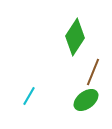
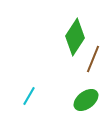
brown line: moved 13 px up
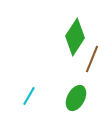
brown line: moved 1 px left
green ellipse: moved 10 px left, 2 px up; rotated 25 degrees counterclockwise
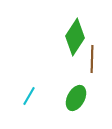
brown line: rotated 20 degrees counterclockwise
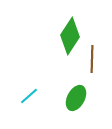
green diamond: moved 5 px left, 1 px up
cyan line: rotated 18 degrees clockwise
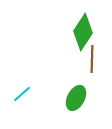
green diamond: moved 13 px right, 4 px up
cyan line: moved 7 px left, 2 px up
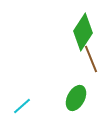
brown line: moved 1 px left; rotated 24 degrees counterclockwise
cyan line: moved 12 px down
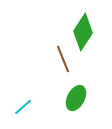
brown line: moved 28 px left
cyan line: moved 1 px right, 1 px down
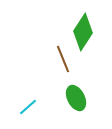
green ellipse: rotated 55 degrees counterclockwise
cyan line: moved 5 px right
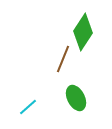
brown line: rotated 44 degrees clockwise
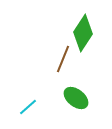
green diamond: moved 1 px down
green ellipse: rotated 25 degrees counterclockwise
